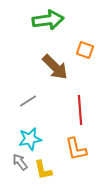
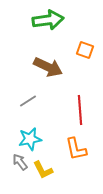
brown arrow: moved 7 px left; rotated 20 degrees counterclockwise
yellow L-shape: rotated 15 degrees counterclockwise
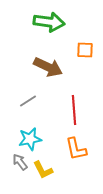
green arrow: moved 1 px right, 2 px down; rotated 16 degrees clockwise
orange square: rotated 18 degrees counterclockwise
red line: moved 6 px left
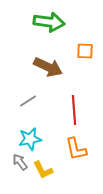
orange square: moved 1 px down
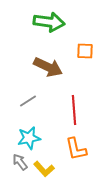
cyan star: moved 1 px left, 1 px up
yellow L-shape: moved 1 px right, 1 px up; rotated 15 degrees counterclockwise
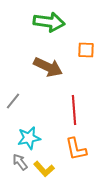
orange square: moved 1 px right, 1 px up
gray line: moved 15 px left; rotated 18 degrees counterclockwise
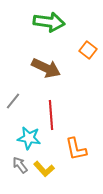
orange square: moved 2 px right; rotated 36 degrees clockwise
brown arrow: moved 2 px left, 1 px down
red line: moved 23 px left, 5 px down
cyan star: rotated 20 degrees clockwise
gray arrow: moved 3 px down
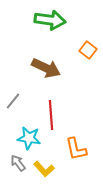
green arrow: moved 1 px right, 2 px up
gray arrow: moved 2 px left, 2 px up
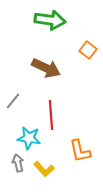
orange L-shape: moved 4 px right, 2 px down
gray arrow: rotated 24 degrees clockwise
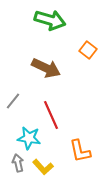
green arrow: rotated 8 degrees clockwise
red line: rotated 20 degrees counterclockwise
yellow L-shape: moved 1 px left, 2 px up
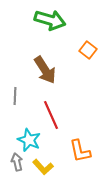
brown arrow: moved 1 px left, 2 px down; rotated 32 degrees clockwise
gray line: moved 2 px right, 5 px up; rotated 36 degrees counterclockwise
cyan star: moved 2 px down; rotated 15 degrees clockwise
gray arrow: moved 1 px left, 1 px up
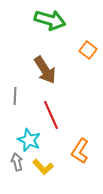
orange L-shape: rotated 45 degrees clockwise
